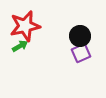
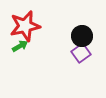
black circle: moved 2 px right
purple square: rotated 12 degrees counterclockwise
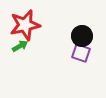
red star: moved 1 px up
purple square: rotated 36 degrees counterclockwise
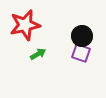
green arrow: moved 18 px right, 8 px down
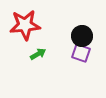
red star: rotated 8 degrees clockwise
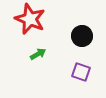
red star: moved 5 px right, 6 px up; rotated 28 degrees clockwise
purple square: moved 19 px down
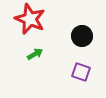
green arrow: moved 3 px left
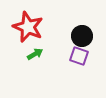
red star: moved 2 px left, 8 px down
purple square: moved 2 px left, 16 px up
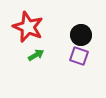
black circle: moved 1 px left, 1 px up
green arrow: moved 1 px right, 1 px down
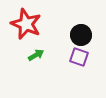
red star: moved 2 px left, 3 px up
purple square: moved 1 px down
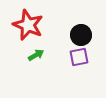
red star: moved 2 px right, 1 px down
purple square: rotated 30 degrees counterclockwise
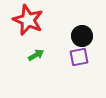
red star: moved 5 px up
black circle: moved 1 px right, 1 px down
